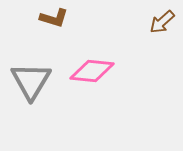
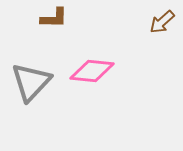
brown L-shape: rotated 16 degrees counterclockwise
gray triangle: moved 1 px down; rotated 12 degrees clockwise
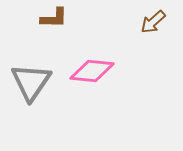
brown arrow: moved 9 px left
gray triangle: rotated 9 degrees counterclockwise
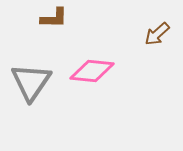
brown arrow: moved 4 px right, 12 px down
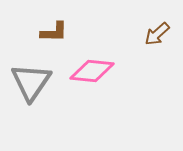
brown L-shape: moved 14 px down
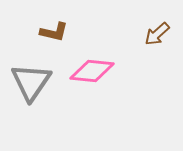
brown L-shape: rotated 12 degrees clockwise
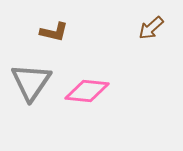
brown arrow: moved 6 px left, 6 px up
pink diamond: moved 5 px left, 20 px down
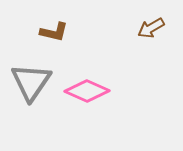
brown arrow: rotated 12 degrees clockwise
pink diamond: rotated 18 degrees clockwise
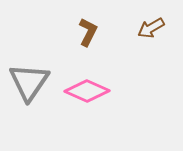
brown L-shape: moved 34 px right; rotated 76 degrees counterclockwise
gray triangle: moved 2 px left
